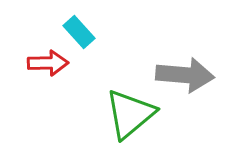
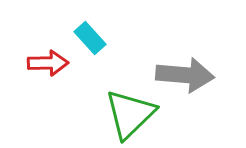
cyan rectangle: moved 11 px right, 6 px down
green triangle: rotated 4 degrees counterclockwise
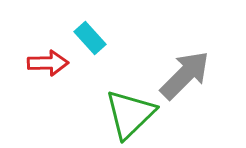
gray arrow: rotated 50 degrees counterclockwise
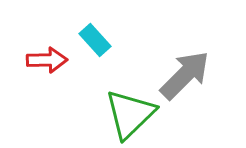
cyan rectangle: moved 5 px right, 2 px down
red arrow: moved 1 px left, 3 px up
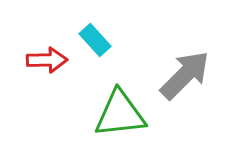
green triangle: moved 10 px left; rotated 38 degrees clockwise
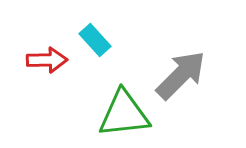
gray arrow: moved 4 px left
green triangle: moved 4 px right
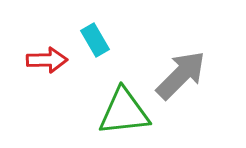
cyan rectangle: rotated 12 degrees clockwise
green triangle: moved 2 px up
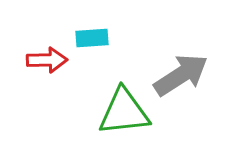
cyan rectangle: moved 3 px left, 2 px up; rotated 64 degrees counterclockwise
gray arrow: rotated 12 degrees clockwise
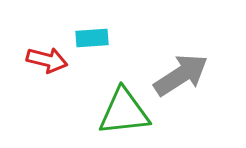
red arrow: rotated 15 degrees clockwise
